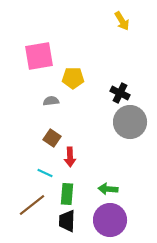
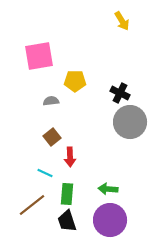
yellow pentagon: moved 2 px right, 3 px down
brown square: moved 1 px up; rotated 18 degrees clockwise
black trapezoid: rotated 20 degrees counterclockwise
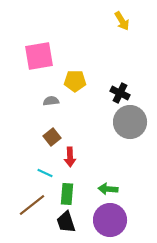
black trapezoid: moved 1 px left, 1 px down
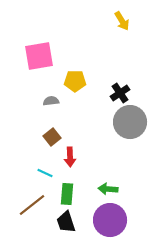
black cross: rotated 30 degrees clockwise
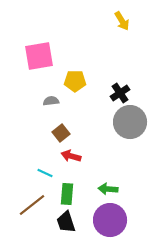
brown square: moved 9 px right, 4 px up
red arrow: moved 1 px right, 1 px up; rotated 108 degrees clockwise
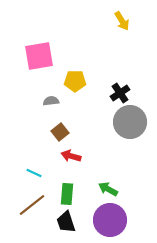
brown square: moved 1 px left, 1 px up
cyan line: moved 11 px left
green arrow: rotated 24 degrees clockwise
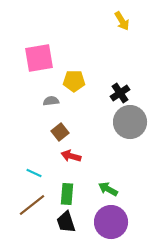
pink square: moved 2 px down
yellow pentagon: moved 1 px left
purple circle: moved 1 px right, 2 px down
